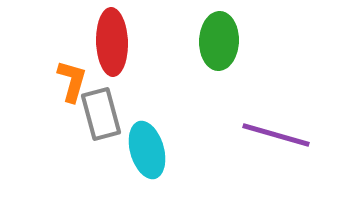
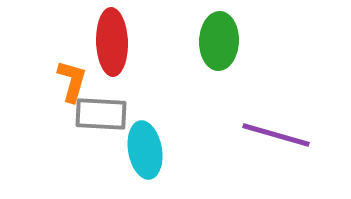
gray rectangle: rotated 72 degrees counterclockwise
cyan ellipse: moved 2 px left; rotated 6 degrees clockwise
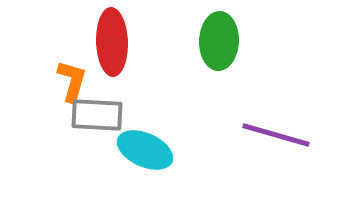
gray rectangle: moved 4 px left, 1 px down
cyan ellipse: rotated 56 degrees counterclockwise
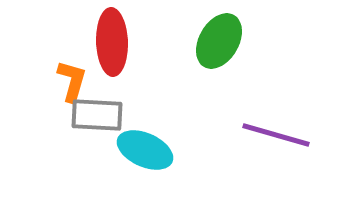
green ellipse: rotated 28 degrees clockwise
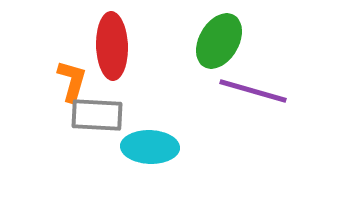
red ellipse: moved 4 px down
purple line: moved 23 px left, 44 px up
cyan ellipse: moved 5 px right, 3 px up; rotated 22 degrees counterclockwise
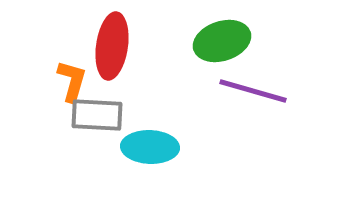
green ellipse: moved 3 px right; rotated 42 degrees clockwise
red ellipse: rotated 10 degrees clockwise
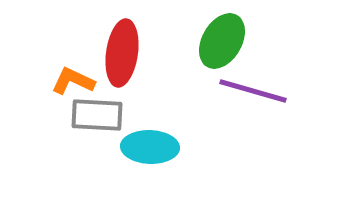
green ellipse: rotated 42 degrees counterclockwise
red ellipse: moved 10 px right, 7 px down
orange L-shape: moved 1 px right; rotated 81 degrees counterclockwise
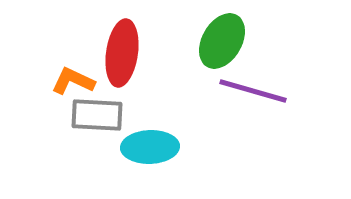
cyan ellipse: rotated 4 degrees counterclockwise
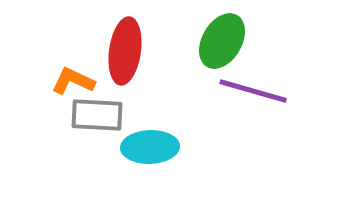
red ellipse: moved 3 px right, 2 px up
